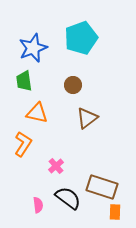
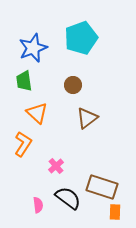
orange triangle: rotated 30 degrees clockwise
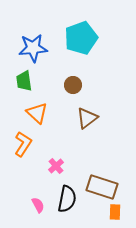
blue star: rotated 16 degrees clockwise
black semicircle: moved 1 px left, 1 px down; rotated 64 degrees clockwise
pink semicircle: rotated 21 degrees counterclockwise
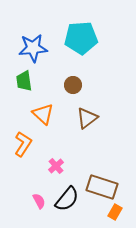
cyan pentagon: rotated 16 degrees clockwise
orange triangle: moved 6 px right, 1 px down
black semicircle: rotated 28 degrees clockwise
pink semicircle: moved 1 px right, 4 px up
orange rectangle: rotated 28 degrees clockwise
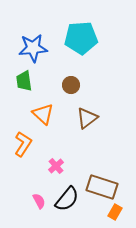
brown circle: moved 2 px left
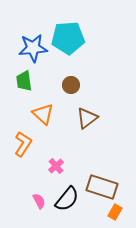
cyan pentagon: moved 13 px left
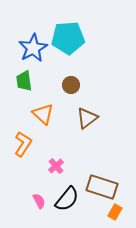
blue star: rotated 24 degrees counterclockwise
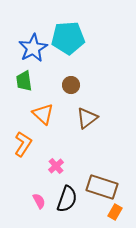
black semicircle: rotated 20 degrees counterclockwise
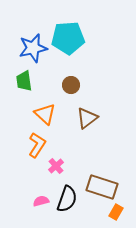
blue star: rotated 16 degrees clockwise
orange triangle: moved 2 px right
orange L-shape: moved 14 px right, 1 px down
pink semicircle: moved 2 px right; rotated 77 degrees counterclockwise
orange rectangle: moved 1 px right
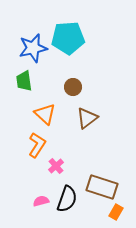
brown circle: moved 2 px right, 2 px down
